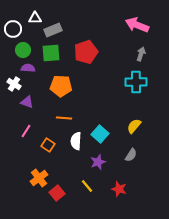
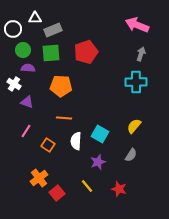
cyan square: rotated 12 degrees counterclockwise
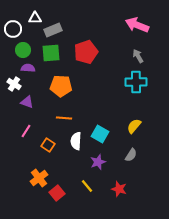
gray arrow: moved 3 px left, 2 px down; rotated 48 degrees counterclockwise
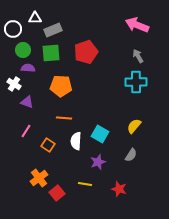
yellow line: moved 2 px left, 2 px up; rotated 40 degrees counterclockwise
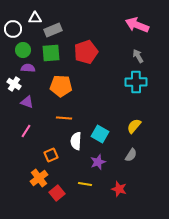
orange square: moved 3 px right, 10 px down; rotated 32 degrees clockwise
